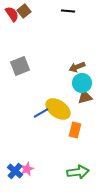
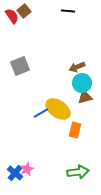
red semicircle: moved 2 px down
blue cross: moved 2 px down
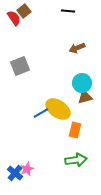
red semicircle: moved 2 px right, 2 px down
brown arrow: moved 19 px up
green arrow: moved 2 px left, 12 px up
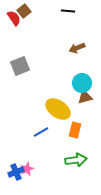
blue line: moved 19 px down
blue cross: moved 1 px right, 1 px up; rotated 28 degrees clockwise
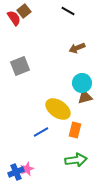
black line: rotated 24 degrees clockwise
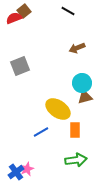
red semicircle: rotated 77 degrees counterclockwise
orange rectangle: rotated 14 degrees counterclockwise
blue cross: rotated 14 degrees counterclockwise
